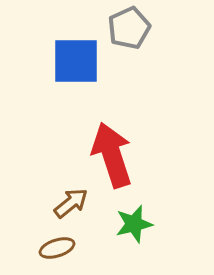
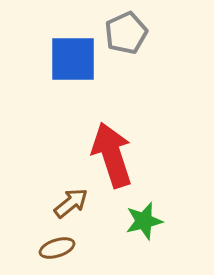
gray pentagon: moved 3 px left, 5 px down
blue square: moved 3 px left, 2 px up
green star: moved 10 px right, 3 px up
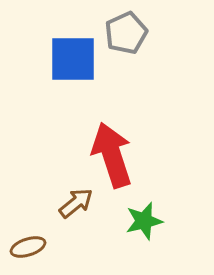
brown arrow: moved 5 px right
brown ellipse: moved 29 px left, 1 px up
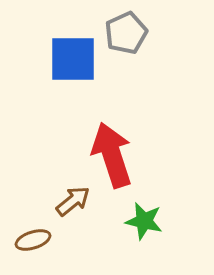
brown arrow: moved 3 px left, 2 px up
green star: rotated 27 degrees clockwise
brown ellipse: moved 5 px right, 7 px up
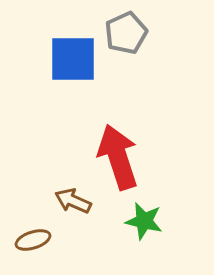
red arrow: moved 6 px right, 2 px down
brown arrow: rotated 117 degrees counterclockwise
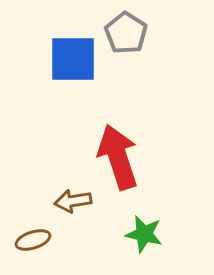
gray pentagon: rotated 15 degrees counterclockwise
brown arrow: rotated 33 degrees counterclockwise
green star: moved 13 px down
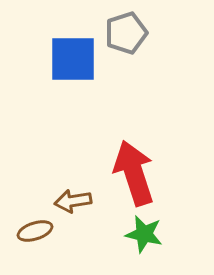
gray pentagon: rotated 21 degrees clockwise
red arrow: moved 16 px right, 16 px down
brown ellipse: moved 2 px right, 9 px up
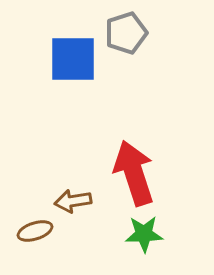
green star: rotated 15 degrees counterclockwise
